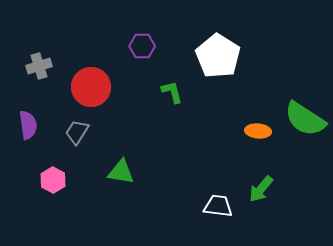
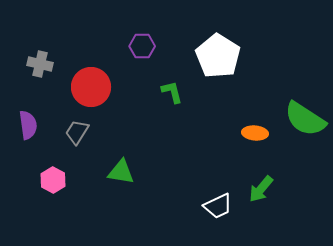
gray cross: moved 1 px right, 2 px up; rotated 30 degrees clockwise
orange ellipse: moved 3 px left, 2 px down
white trapezoid: rotated 148 degrees clockwise
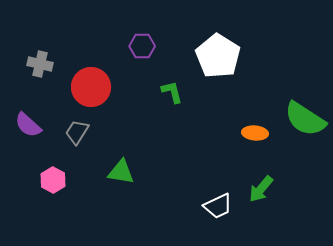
purple semicircle: rotated 140 degrees clockwise
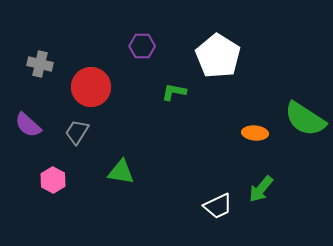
green L-shape: moved 2 px right; rotated 65 degrees counterclockwise
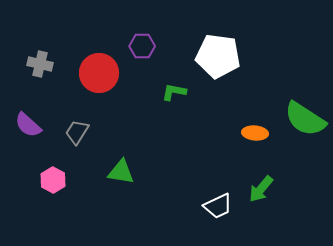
white pentagon: rotated 24 degrees counterclockwise
red circle: moved 8 px right, 14 px up
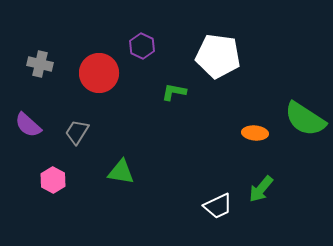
purple hexagon: rotated 25 degrees clockwise
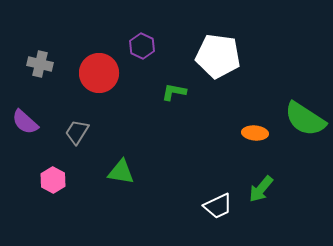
purple semicircle: moved 3 px left, 3 px up
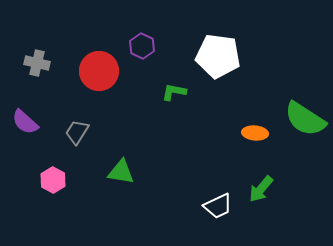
gray cross: moved 3 px left, 1 px up
red circle: moved 2 px up
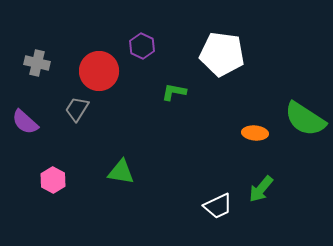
white pentagon: moved 4 px right, 2 px up
gray trapezoid: moved 23 px up
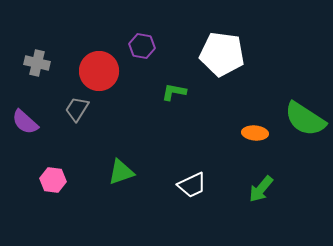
purple hexagon: rotated 15 degrees counterclockwise
green triangle: rotated 28 degrees counterclockwise
pink hexagon: rotated 20 degrees counterclockwise
white trapezoid: moved 26 px left, 21 px up
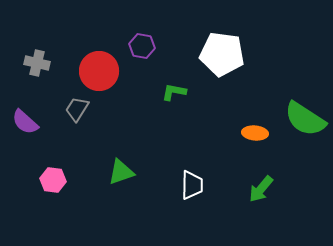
white trapezoid: rotated 64 degrees counterclockwise
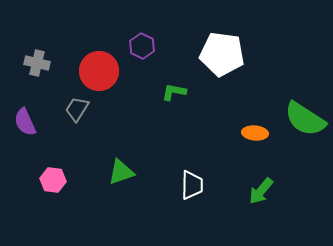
purple hexagon: rotated 15 degrees clockwise
purple semicircle: rotated 24 degrees clockwise
green arrow: moved 2 px down
